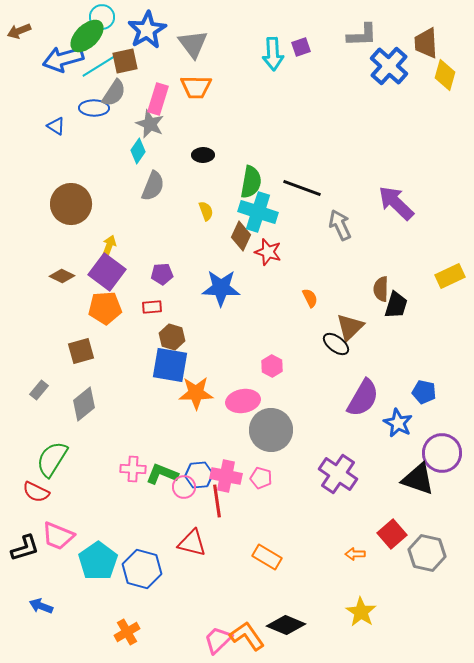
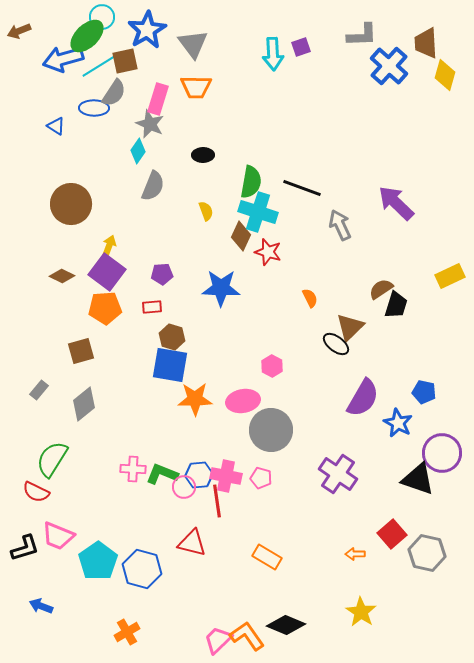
brown semicircle at (381, 289): rotated 55 degrees clockwise
orange star at (196, 393): moved 1 px left, 6 px down
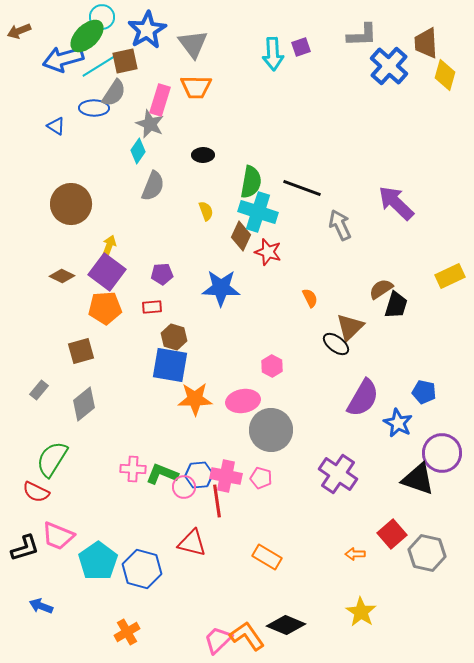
pink rectangle at (158, 99): moved 2 px right, 1 px down
brown hexagon at (172, 337): moved 2 px right
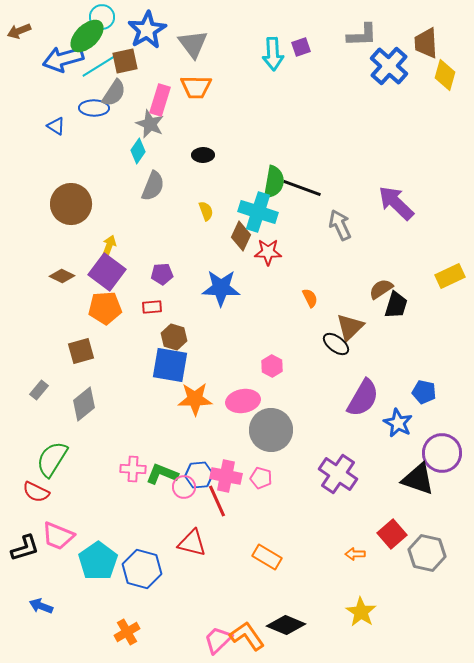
green semicircle at (251, 182): moved 23 px right
red star at (268, 252): rotated 16 degrees counterclockwise
red line at (217, 501): rotated 16 degrees counterclockwise
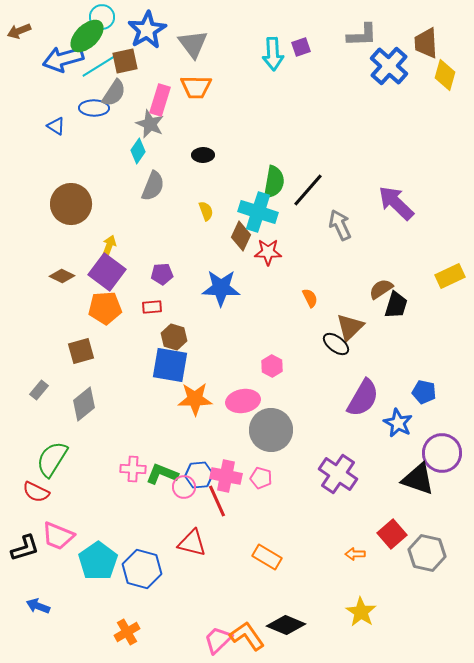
black line at (302, 188): moved 6 px right, 2 px down; rotated 69 degrees counterclockwise
blue arrow at (41, 606): moved 3 px left
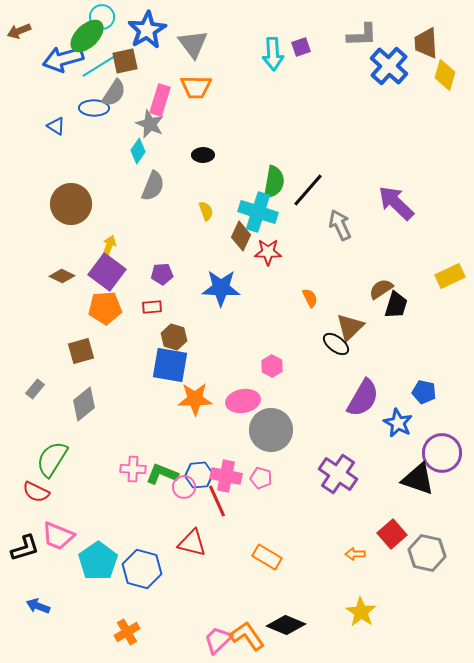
gray rectangle at (39, 390): moved 4 px left, 1 px up
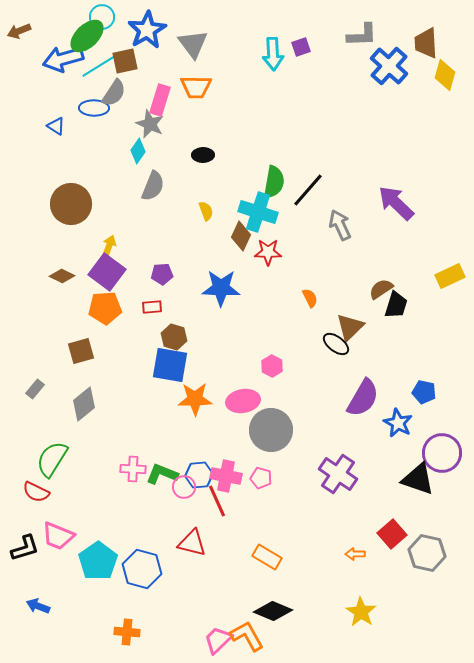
black diamond at (286, 625): moved 13 px left, 14 px up
orange cross at (127, 632): rotated 35 degrees clockwise
orange L-shape at (247, 636): rotated 6 degrees clockwise
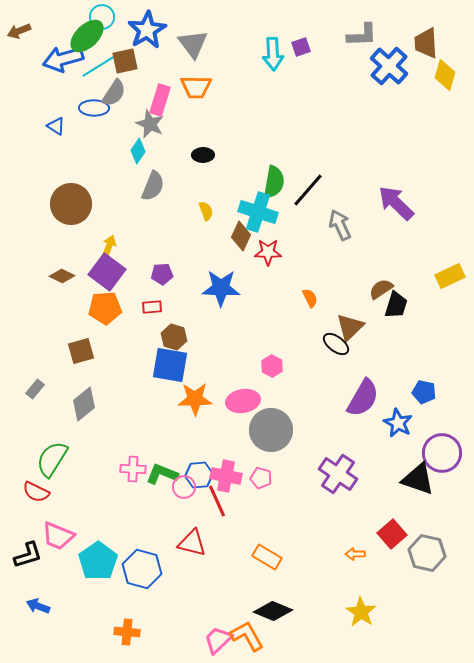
black L-shape at (25, 548): moved 3 px right, 7 px down
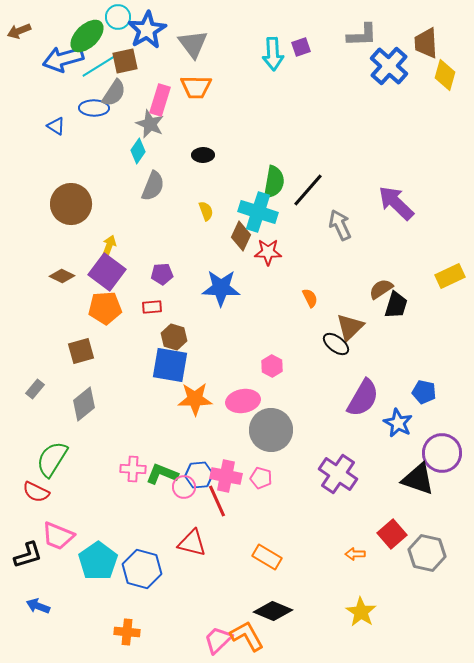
cyan circle at (102, 17): moved 16 px right
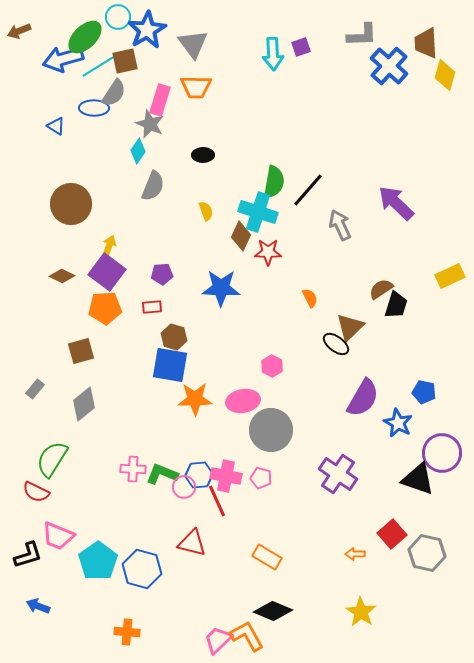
green ellipse at (87, 36): moved 2 px left, 1 px down
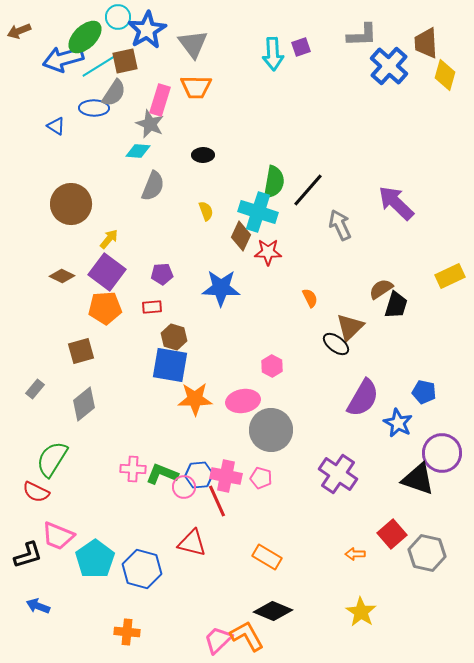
cyan diamond at (138, 151): rotated 60 degrees clockwise
yellow arrow at (109, 246): moved 7 px up; rotated 20 degrees clockwise
cyan pentagon at (98, 561): moved 3 px left, 2 px up
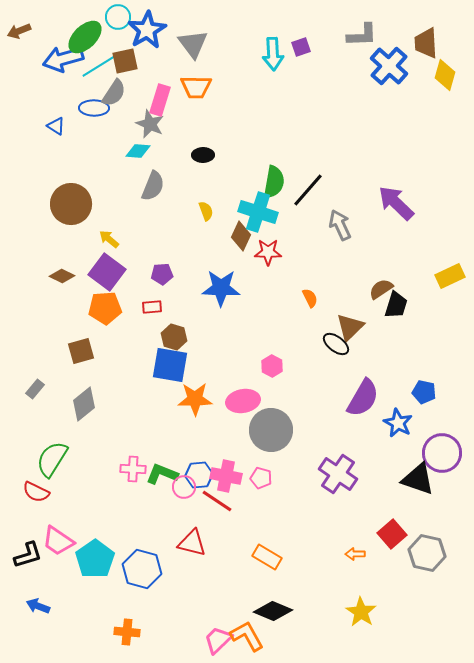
yellow arrow at (109, 239): rotated 90 degrees counterclockwise
red line at (217, 501): rotated 32 degrees counterclockwise
pink trapezoid at (58, 536): moved 5 px down; rotated 12 degrees clockwise
